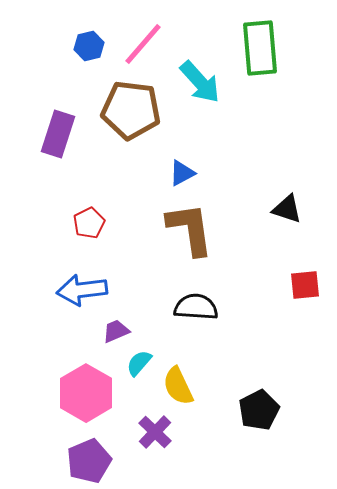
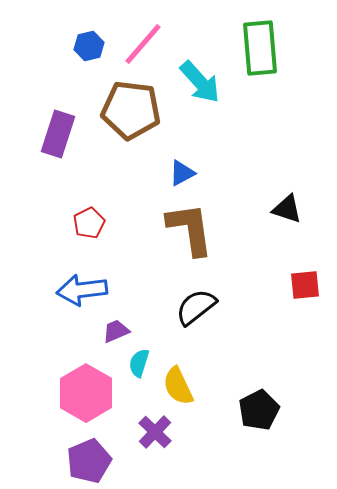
black semicircle: rotated 42 degrees counterclockwise
cyan semicircle: rotated 24 degrees counterclockwise
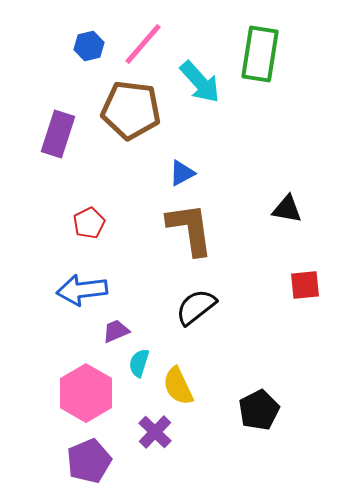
green rectangle: moved 6 px down; rotated 14 degrees clockwise
black triangle: rotated 8 degrees counterclockwise
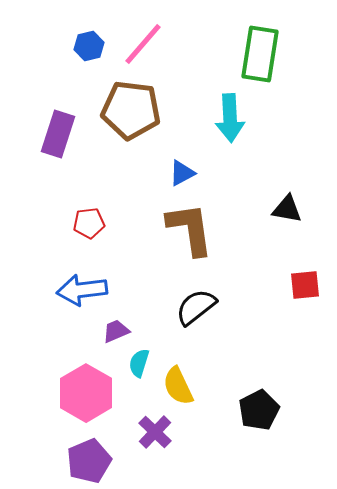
cyan arrow: moved 30 px right, 36 px down; rotated 39 degrees clockwise
red pentagon: rotated 20 degrees clockwise
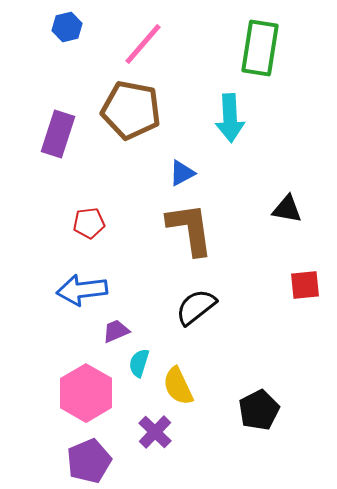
blue hexagon: moved 22 px left, 19 px up
green rectangle: moved 6 px up
brown pentagon: rotated 4 degrees clockwise
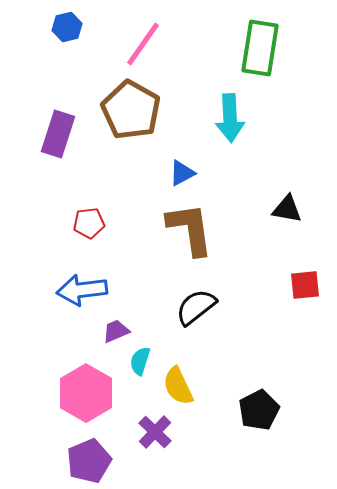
pink line: rotated 6 degrees counterclockwise
brown pentagon: rotated 18 degrees clockwise
cyan semicircle: moved 1 px right, 2 px up
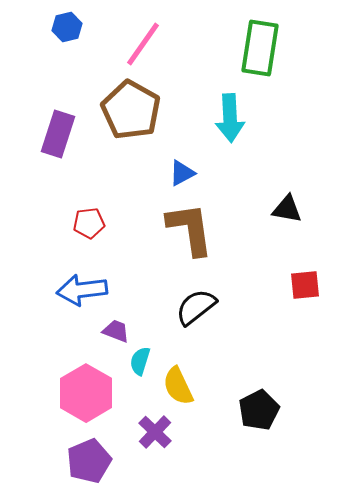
purple trapezoid: rotated 44 degrees clockwise
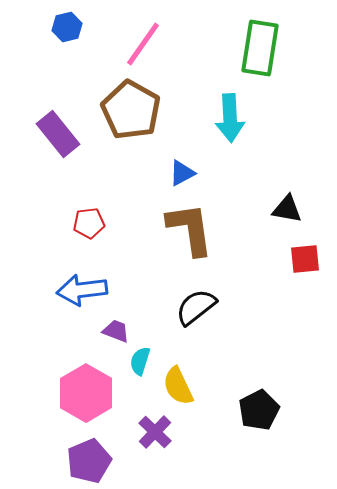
purple rectangle: rotated 57 degrees counterclockwise
red square: moved 26 px up
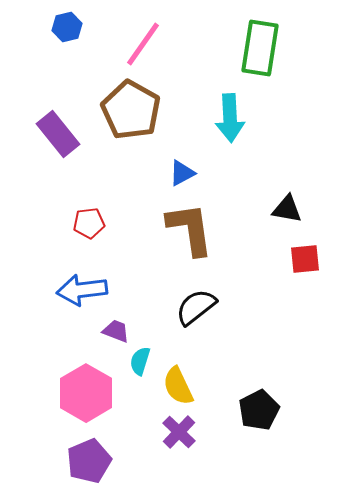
purple cross: moved 24 px right
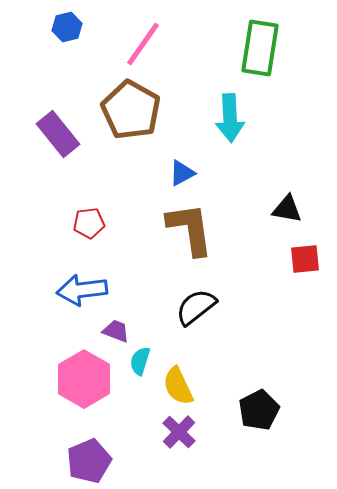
pink hexagon: moved 2 px left, 14 px up
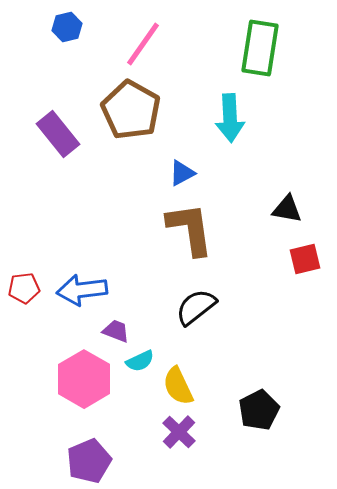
red pentagon: moved 65 px left, 65 px down
red square: rotated 8 degrees counterclockwise
cyan semicircle: rotated 132 degrees counterclockwise
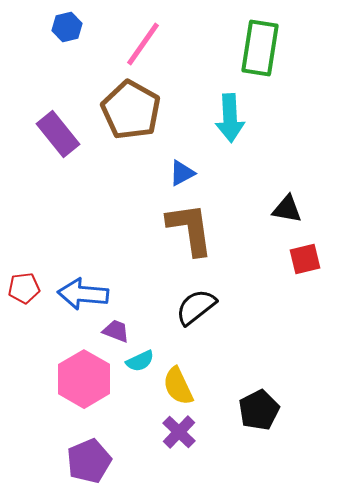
blue arrow: moved 1 px right, 4 px down; rotated 12 degrees clockwise
